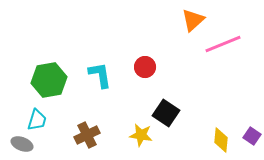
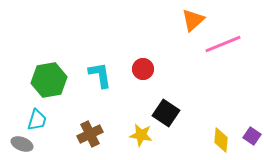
red circle: moved 2 px left, 2 px down
brown cross: moved 3 px right, 1 px up
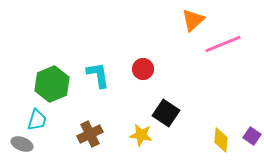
cyan L-shape: moved 2 px left
green hexagon: moved 3 px right, 4 px down; rotated 12 degrees counterclockwise
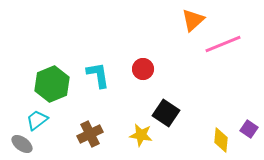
cyan trapezoid: rotated 145 degrees counterclockwise
purple square: moved 3 px left, 7 px up
gray ellipse: rotated 15 degrees clockwise
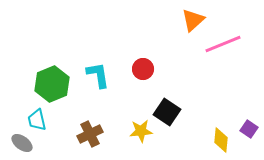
black square: moved 1 px right, 1 px up
cyan trapezoid: rotated 65 degrees counterclockwise
yellow star: moved 4 px up; rotated 15 degrees counterclockwise
gray ellipse: moved 1 px up
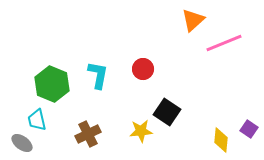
pink line: moved 1 px right, 1 px up
cyan L-shape: rotated 20 degrees clockwise
green hexagon: rotated 16 degrees counterclockwise
brown cross: moved 2 px left
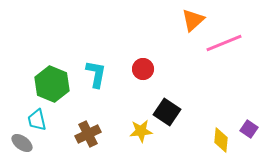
cyan L-shape: moved 2 px left, 1 px up
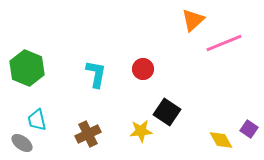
green hexagon: moved 25 px left, 16 px up
yellow diamond: rotated 35 degrees counterclockwise
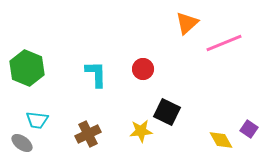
orange triangle: moved 6 px left, 3 px down
cyan L-shape: rotated 12 degrees counterclockwise
black square: rotated 8 degrees counterclockwise
cyan trapezoid: rotated 70 degrees counterclockwise
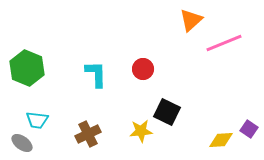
orange triangle: moved 4 px right, 3 px up
yellow diamond: rotated 65 degrees counterclockwise
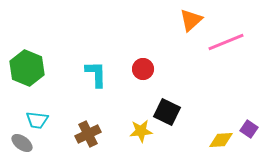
pink line: moved 2 px right, 1 px up
